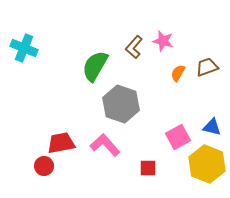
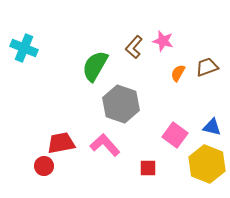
pink square: moved 3 px left, 2 px up; rotated 25 degrees counterclockwise
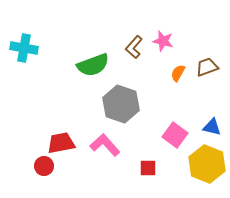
cyan cross: rotated 12 degrees counterclockwise
green semicircle: moved 2 px left, 1 px up; rotated 140 degrees counterclockwise
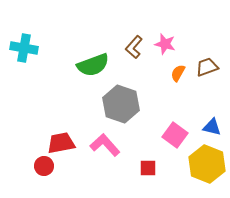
pink star: moved 2 px right, 3 px down
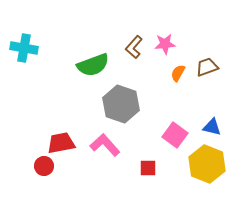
pink star: rotated 20 degrees counterclockwise
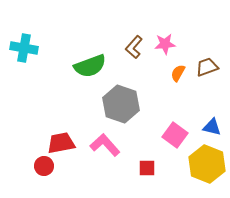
green semicircle: moved 3 px left, 1 px down
red square: moved 1 px left
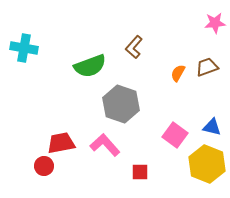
pink star: moved 50 px right, 21 px up
red square: moved 7 px left, 4 px down
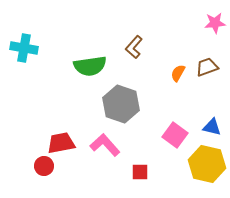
green semicircle: rotated 12 degrees clockwise
yellow hexagon: rotated 9 degrees counterclockwise
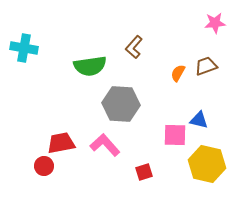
brown trapezoid: moved 1 px left, 1 px up
gray hexagon: rotated 15 degrees counterclockwise
blue triangle: moved 13 px left, 7 px up
pink square: rotated 35 degrees counterclockwise
red square: moved 4 px right; rotated 18 degrees counterclockwise
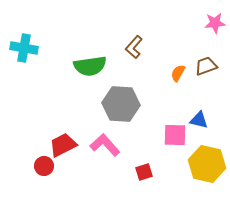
red trapezoid: moved 2 px right, 2 px down; rotated 16 degrees counterclockwise
